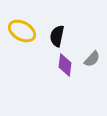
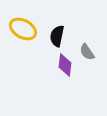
yellow ellipse: moved 1 px right, 2 px up
gray semicircle: moved 5 px left, 7 px up; rotated 102 degrees clockwise
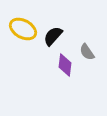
black semicircle: moved 4 px left; rotated 30 degrees clockwise
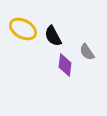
black semicircle: rotated 70 degrees counterclockwise
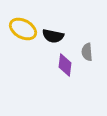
black semicircle: rotated 50 degrees counterclockwise
gray semicircle: rotated 30 degrees clockwise
